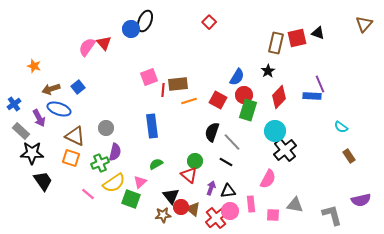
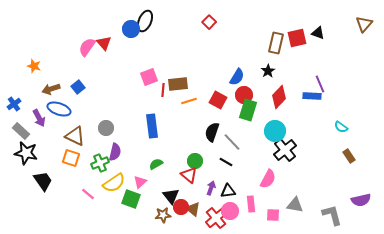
black star at (32, 153): moved 6 px left; rotated 10 degrees clockwise
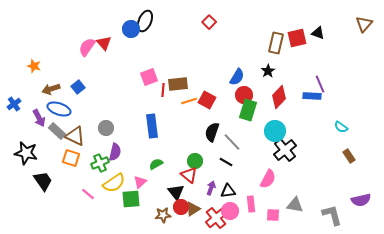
red square at (218, 100): moved 11 px left
gray rectangle at (21, 131): moved 36 px right
black triangle at (171, 196): moved 5 px right, 4 px up
green square at (131, 199): rotated 24 degrees counterclockwise
brown triangle at (193, 209): rotated 49 degrees clockwise
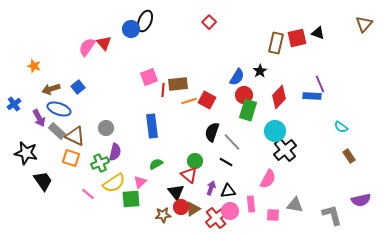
black star at (268, 71): moved 8 px left
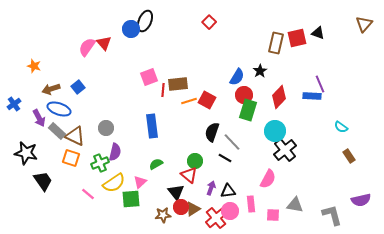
black line at (226, 162): moved 1 px left, 4 px up
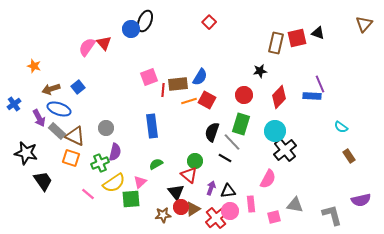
black star at (260, 71): rotated 24 degrees clockwise
blue semicircle at (237, 77): moved 37 px left
green rectangle at (248, 110): moved 7 px left, 14 px down
pink square at (273, 215): moved 1 px right, 2 px down; rotated 16 degrees counterclockwise
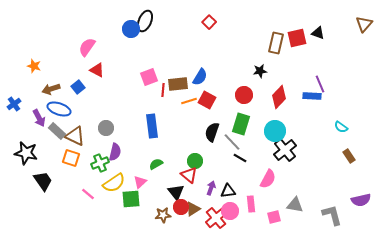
red triangle at (104, 43): moved 7 px left, 27 px down; rotated 21 degrees counterclockwise
black line at (225, 158): moved 15 px right
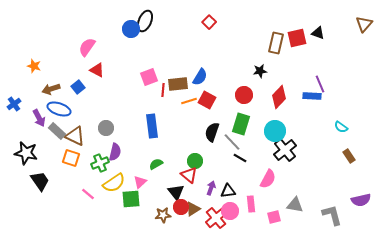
black trapezoid at (43, 181): moved 3 px left
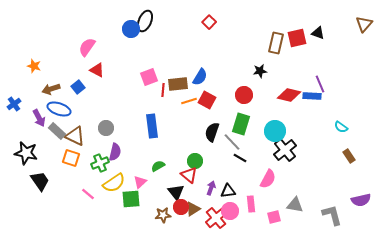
red diamond at (279, 97): moved 10 px right, 2 px up; rotated 60 degrees clockwise
green semicircle at (156, 164): moved 2 px right, 2 px down
